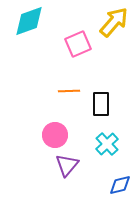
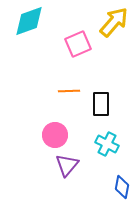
cyan cross: rotated 20 degrees counterclockwise
blue diamond: moved 2 px right, 2 px down; rotated 65 degrees counterclockwise
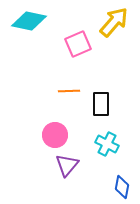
cyan diamond: rotated 32 degrees clockwise
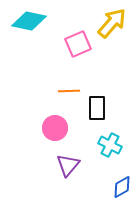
yellow arrow: moved 2 px left, 1 px down
black rectangle: moved 4 px left, 4 px down
pink circle: moved 7 px up
cyan cross: moved 3 px right, 1 px down
purple triangle: moved 1 px right
blue diamond: rotated 50 degrees clockwise
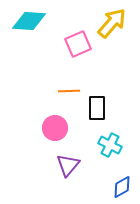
cyan diamond: rotated 8 degrees counterclockwise
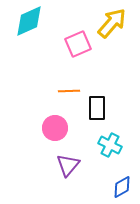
cyan diamond: rotated 28 degrees counterclockwise
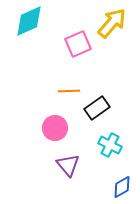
black rectangle: rotated 55 degrees clockwise
purple triangle: rotated 20 degrees counterclockwise
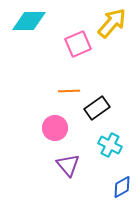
cyan diamond: rotated 24 degrees clockwise
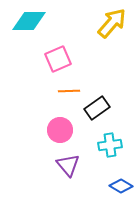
pink square: moved 20 px left, 15 px down
pink circle: moved 5 px right, 2 px down
cyan cross: rotated 35 degrees counterclockwise
blue diamond: moved 1 px left, 1 px up; rotated 60 degrees clockwise
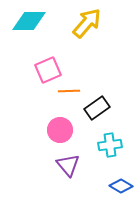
yellow arrow: moved 25 px left
pink square: moved 10 px left, 11 px down
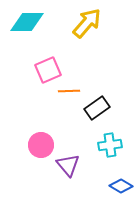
cyan diamond: moved 2 px left, 1 px down
pink circle: moved 19 px left, 15 px down
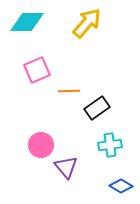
pink square: moved 11 px left
purple triangle: moved 2 px left, 2 px down
